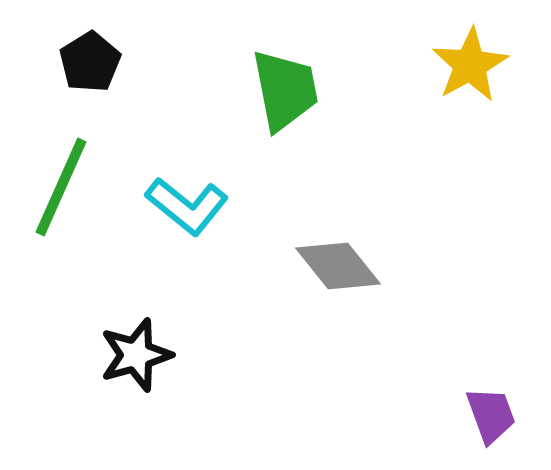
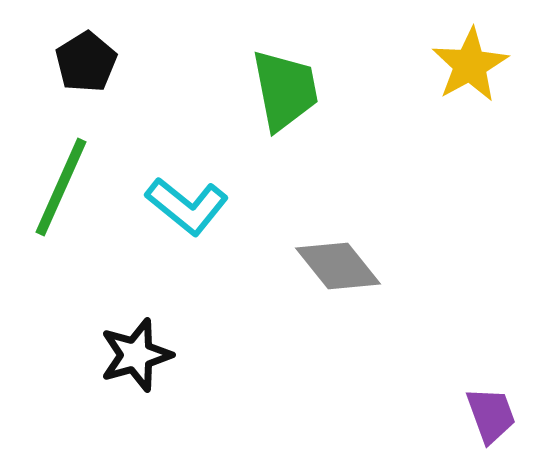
black pentagon: moved 4 px left
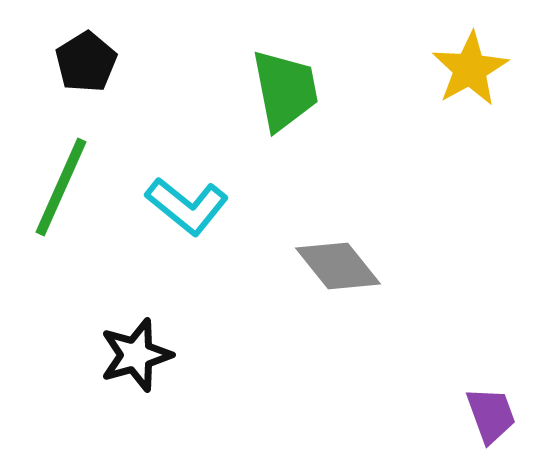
yellow star: moved 4 px down
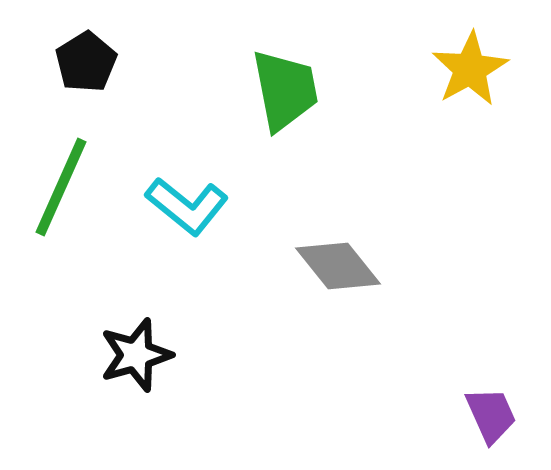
purple trapezoid: rotated 4 degrees counterclockwise
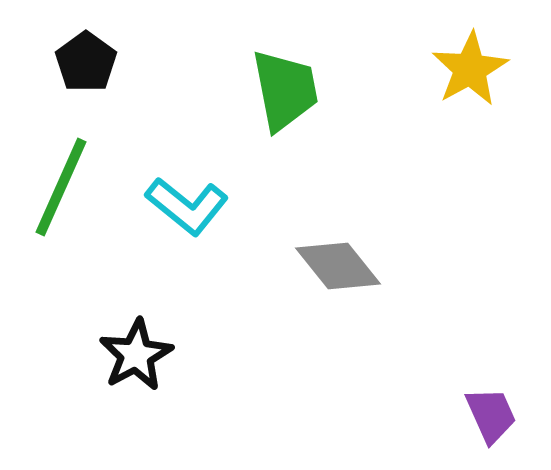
black pentagon: rotated 4 degrees counterclockwise
black star: rotated 12 degrees counterclockwise
